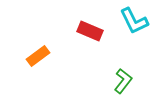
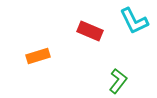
orange rectangle: rotated 20 degrees clockwise
green L-shape: moved 5 px left
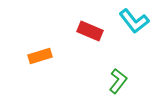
cyan L-shape: rotated 12 degrees counterclockwise
orange rectangle: moved 2 px right
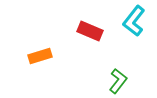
cyan L-shape: rotated 76 degrees clockwise
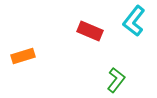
orange rectangle: moved 17 px left
green L-shape: moved 2 px left, 1 px up
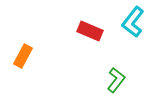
cyan L-shape: moved 1 px left, 1 px down
orange rectangle: rotated 45 degrees counterclockwise
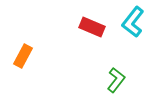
red rectangle: moved 2 px right, 4 px up
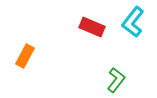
orange rectangle: moved 2 px right
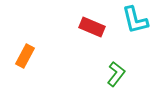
cyan L-shape: moved 2 px right, 2 px up; rotated 52 degrees counterclockwise
green L-shape: moved 6 px up
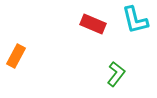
red rectangle: moved 1 px right, 3 px up
orange rectangle: moved 9 px left
